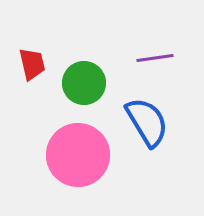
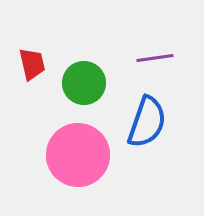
blue semicircle: rotated 50 degrees clockwise
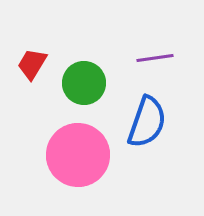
red trapezoid: rotated 136 degrees counterclockwise
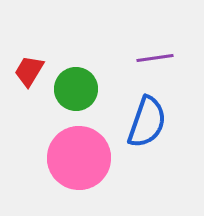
red trapezoid: moved 3 px left, 7 px down
green circle: moved 8 px left, 6 px down
pink circle: moved 1 px right, 3 px down
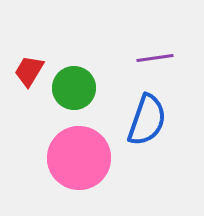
green circle: moved 2 px left, 1 px up
blue semicircle: moved 2 px up
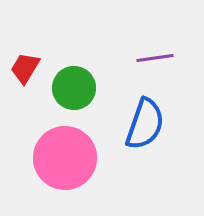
red trapezoid: moved 4 px left, 3 px up
blue semicircle: moved 2 px left, 4 px down
pink circle: moved 14 px left
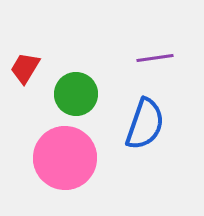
green circle: moved 2 px right, 6 px down
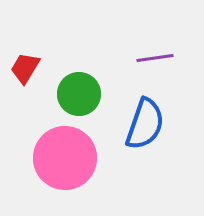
green circle: moved 3 px right
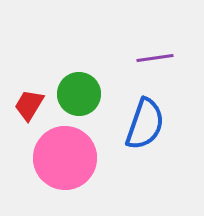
red trapezoid: moved 4 px right, 37 px down
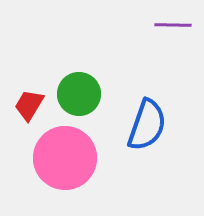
purple line: moved 18 px right, 33 px up; rotated 9 degrees clockwise
blue semicircle: moved 2 px right, 1 px down
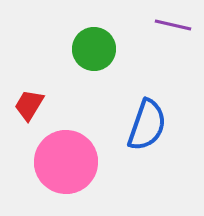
purple line: rotated 12 degrees clockwise
green circle: moved 15 px right, 45 px up
pink circle: moved 1 px right, 4 px down
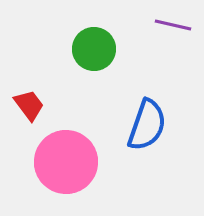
red trapezoid: rotated 112 degrees clockwise
